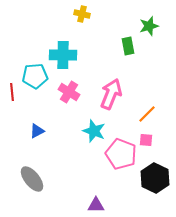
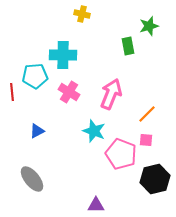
black hexagon: moved 1 px down; rotated 20 degrees clockwise
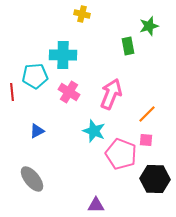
black hexagon: rotated 16 degrees clockwise
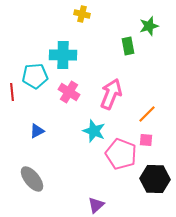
purple triangle: rotated 42 degrees counterclockwise
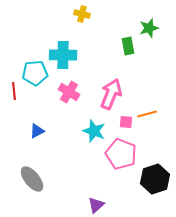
green star: moved 2 px down
cyan pentagon: moved 3 px up
red line: moved 2 px right, 1 px up
orange line: rotated 30 degrees clockwise
pink square: moved 20 px left, 18 px up
black hexagon: rotated 20 degrees counterclockwise
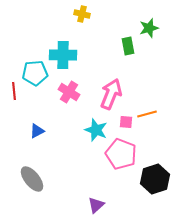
cyan star: moved 2 px right, 1 px up
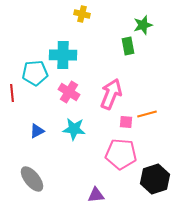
green star: moved 6 px left, 3 px up
red line: moved 2 px left, 2 px down
cyan star: moved 22 px left, 1 px up; rotated 15 degrees counterclockwise
pink pentagon: rotated 16 degrees counterclockwise
purple triangle: moved 10 px up; rotated 36 degrees clockwise
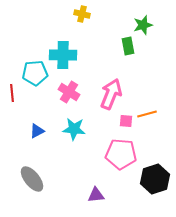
pink square: moved 1 px up
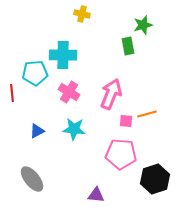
purple triangle: rotated 12 degrees clockwise
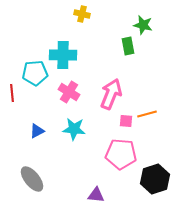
green star: rotated 30 degrees clockwise
